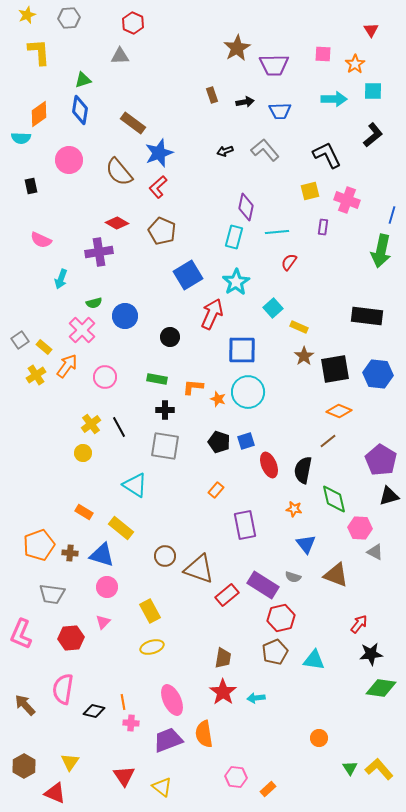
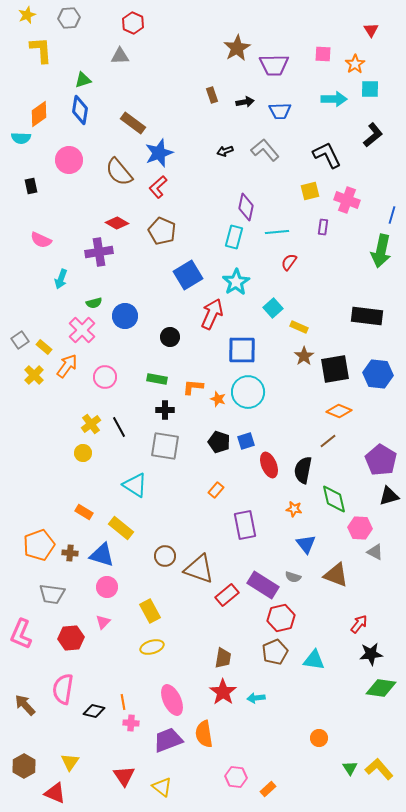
yellow L-shape at (39, 52): moved 2 px right, 2 px up
cyan square at (373, 91): moved 3 px left, 2 px up
yellow cross at (36, 375): moved 2 px left; rotated 12 degrees counterclockwise
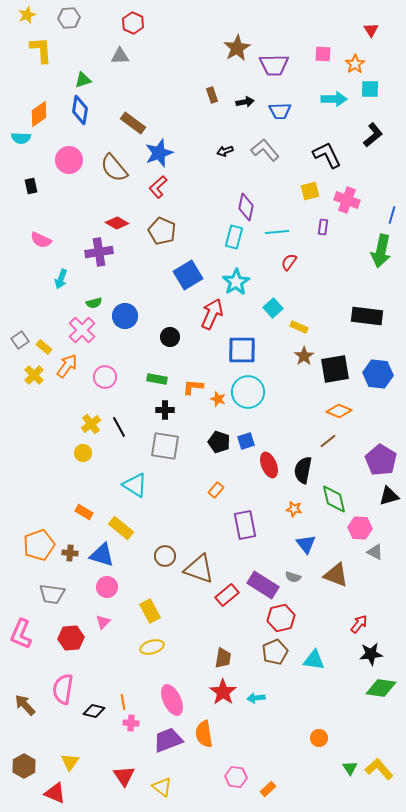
brown semicircle at (119, 172): moved 5 px left, 4 px up
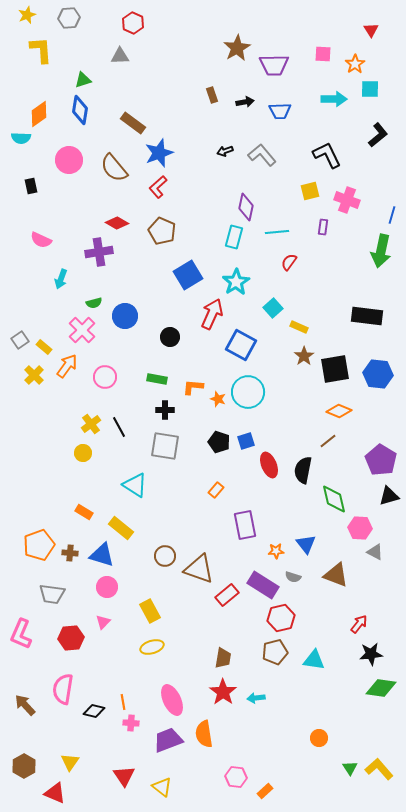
black L-shape at (373, 135): moved 5 px right
gray L-shape at (265, 150): moved 3 px left, 5 px down
blue square at (242, 350): moved 1 px left, 5 px up; rotated 28 degrees clockwise
orange star at (294, 509): moved 18 px left, 42 px down; rotated 14 degrees counterclockwise
brown pentagon at (275, 652): rotated 10 degrees clockwise
orange rectangle at (268, 789): moved 3 px left, 2 px down
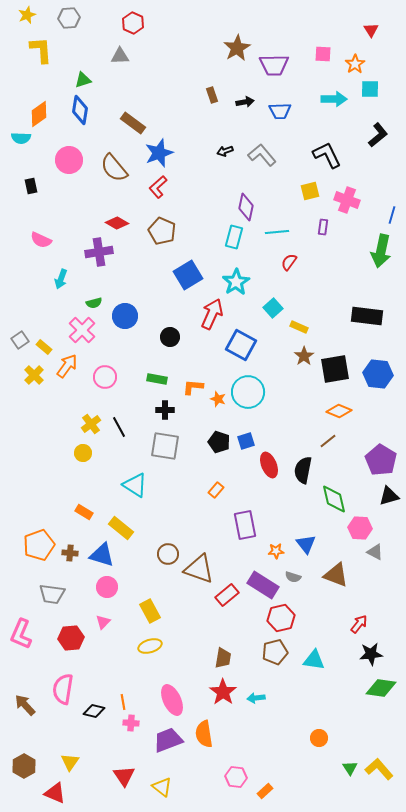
brown circle at (165, 556): moved 3 px right, 2 px up
yellow ellipse at (152, 647): moved 2 px left, 1 px up
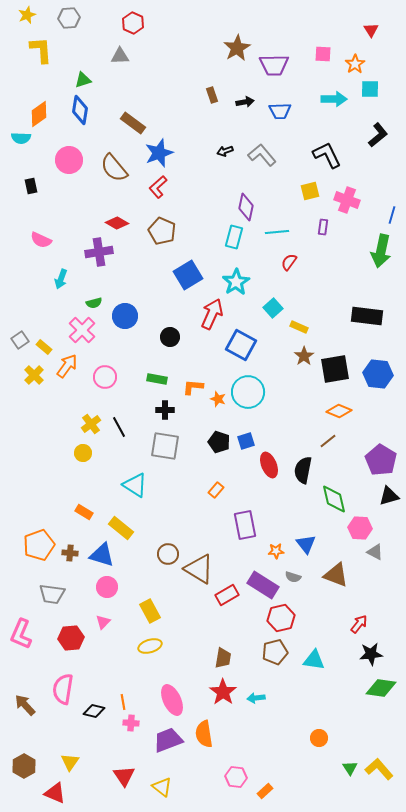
brown triangle at (199, 569): rotated 12 degrees clockwise
red rectangle at (227, 595): rotated 10 degrees clockwise
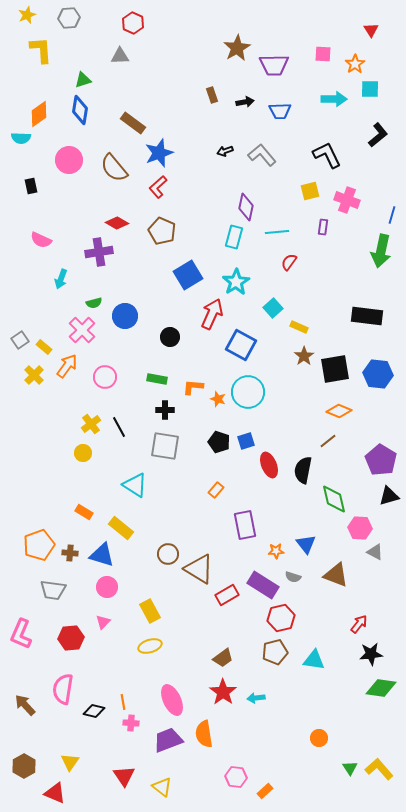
gray trapezoid at (52, 594): moved 1 px right, 4 px up
brown trapezoid at (223, 658): rotated 45 degrees clockwise
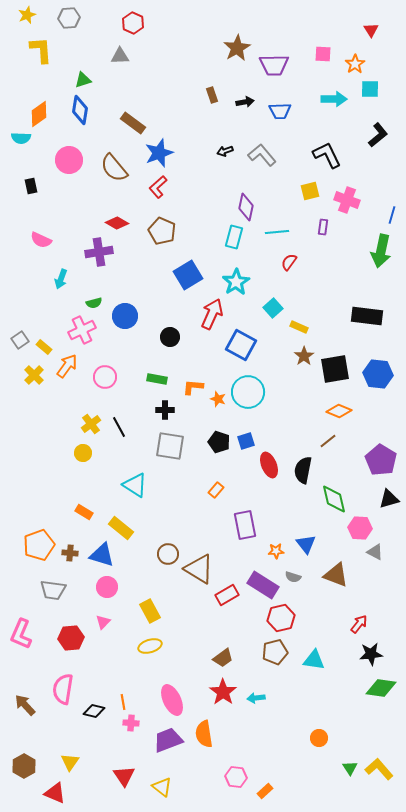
pink cross at (82, 330): rotated 20 degrees clockwise
gray square at (165, 446): moved 5 px right
black triangle at (389, 496): moved 3 px down
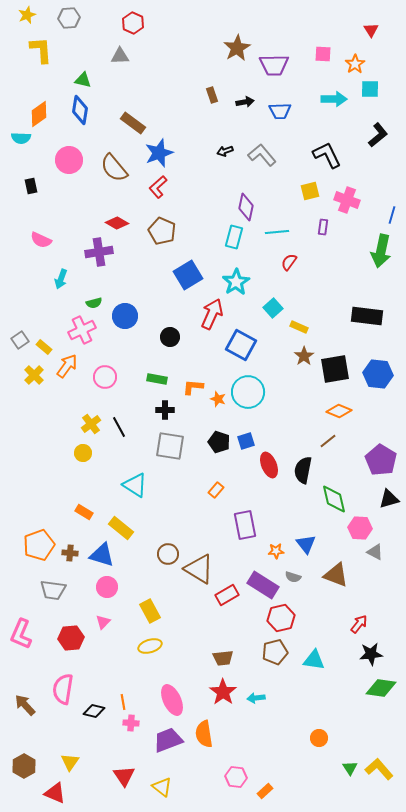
green triangle at (83, 80): rotated 30 degrees clockwise
brown trapezoid at (223, 658): rotated 30 degrees clockwise
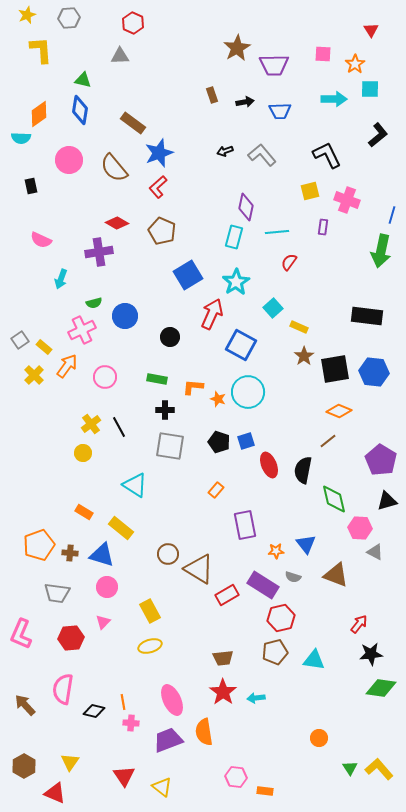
blue hexagon at (378, 374): moved 4 px left, 2 px up
black triangle at (389, 499): moved 2 px left, 2 px down
gray trapezoid at (53, 590): moved 4 px right, 3 px down
orange semicircle at (204, 734): moved 2 px up
orange rectangle at (265, 791): rotated 49 degrees clockwise
